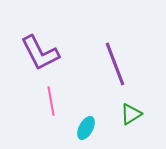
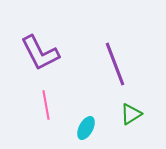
pink line: moved 5 px left, 4 px down
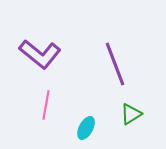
purple L-shape: moved 1 px down; rotated 24 degrees counterclockwise
pink line: rotated 20 degrees clockwise
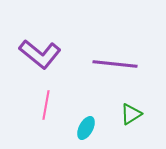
purple line: rotated 63 degrees counterclockwise
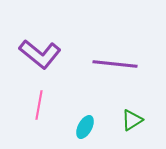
pink line: moved 7 px left
green triangle: moved 1 px right, 6 px down
cyan ellipse: moved 1 px left, 1 px up
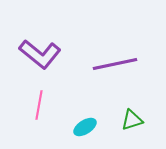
purple line: rotated 18 degrees counterclockwise
green triangle: rotated 15 degrees clockwise
cyan ellipse: rotated 30 degrees clockwise
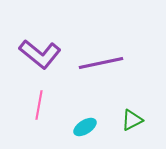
purple line: moved 14 px left, 1 px up
green triangle: rotated 10 degrees counterclockwise
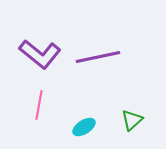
purple line: moved 3 px left, 6 px up
green triangle: rotated 15 degrees counterclockwise
cyan ellipse: moved 1 px left
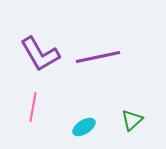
purple L-shape: rotated 21 degrees clockwise
pink line: moved 6 px left, 2 px down
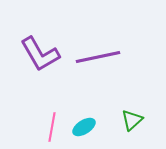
pink line: moved 19 px right, 20 px down
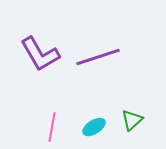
purple line: rotated 6 degrees counterclockwise
cyan ellipse: moved 10 px right
